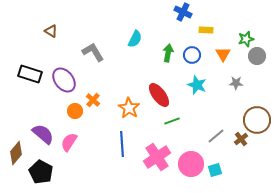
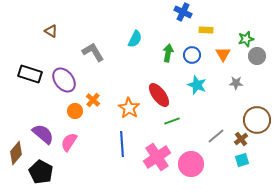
cyan square: moved 27 px right, 10 px up
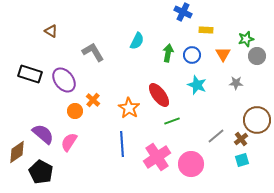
cyan semicircle: moved 2 px right, 2 px down
brown diamond: moved 1 px right, 1 px up; rotated 15 degrees clockwise
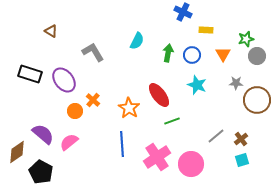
brown circle: moved 20 px up
pink semicircle: rotated 18 degrees clockwise
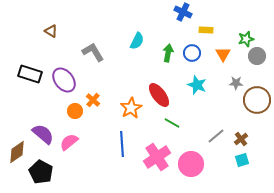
blue circle: moved 2 px up
orange star: moved 2 px right; rotated 10 degrees clockwise
green line: moved 2 px down; rotated 49 degrees clockwise
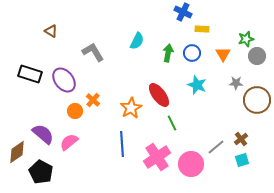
yellow rectangle: moved 4 px left, 1 px up
green line: rotated 35 degrees clockwise
gray line: moved 11 px down
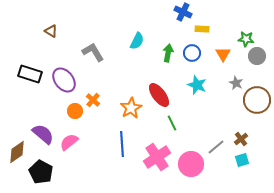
green star: rotated 21 degrees clockwise
gray star: rotated 24 degrees clockwise
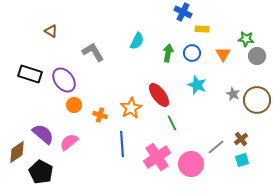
gray star: moved 3 px left, 11 px down
orange cross: moved 7 px right, 15 px down; rotated 24 degrees counterclockwise
orange circle: moved 1 px left, 6 px up
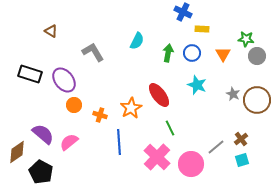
green line: moved 2 px left, 5 px down
blue line: moved 3 px left, 2 px up
pink cross: rotated 12 degrees counterclockwise
